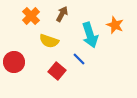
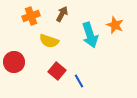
orange cross: rotated 24 degrees clockwise
blue line: moved 22 px down; rotated 16 degrees clockwise
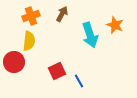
yellow semicircle: moved 20 px left; rotated 102 degrees counterclockwise
red square: rotated 24 degrees clockwise
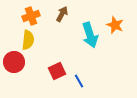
yellow semicircle: moved 1 px left, 1 px up
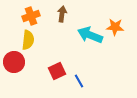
brown arrow: rotated 21 degrees counterclockwise
orange star: moved 2 px down; rotated 18 degrees counterclockwise
cyan arrow: rotated 130 degrees clockwise
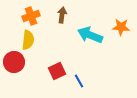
brown arrow: moved 1 px down
orange star: moved 6 px right
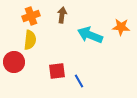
yellow semicircle: moved 2 px right
red square: rotated 18 degrees clockwise
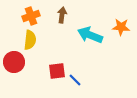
blue line: moved 4 px left, 1 px up; rotated 16 degrees counterclockwise
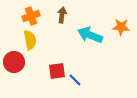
yellow semicircle: rotated 18 degrees counterclockwise
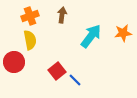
orange cross: moved 1 px left
orange star: moved 2 px right, 6 px down; rotated 12 degrees counterclockwise
cyan arrow: moved 1 px right, 1 px down; rotated 105 degrees clockwise
red square: rotated 30 degrees counterclockwise
